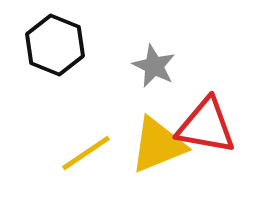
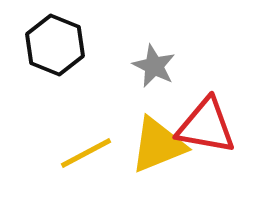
yellow line: rotated 6 degrees clockwise
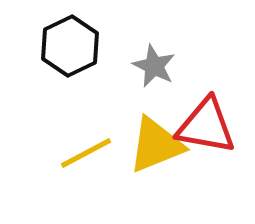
black hexagon: moved 15 px right, 1 px down; rotated 12 degrees clockwise
yellow triangle: moved 2 px left
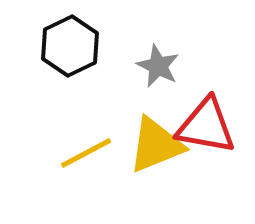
gray star: moved 4 px right
